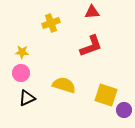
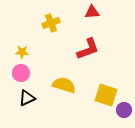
red L-shape: moved 3 px left, 3 px down
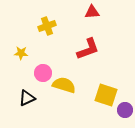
yellow cross: moved 4 px left, 3 px down
yellow star: moved 1 px left, 1 px down
pink circle: moved 22 px right
purple circle: moved 1 px right
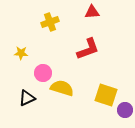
yellow cross: moved 3 px right, 4 px up
yellow semicircle: moved 2 px left, 3 px down
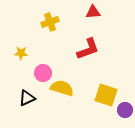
red triangle: moved 1 px right
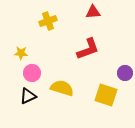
yellow cross: moved 2 px left, 1 px up
pink circle: moved 11 px left
black triangle: moved 1 px right, 2 px up
purple circle: moved 37 px up
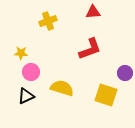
red L-shape: moved 2 px right
pink circle: moved 1 px left, 1 px up
black triangle: moved 2 px left
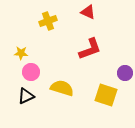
red triangle: moved 5 px left; rotated 28 degrees clockwise
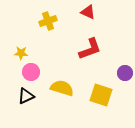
yellow square: moved 5 px left
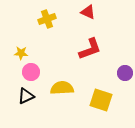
yellow cross: moved 1 px left, 2 px up
yellow semicircle: rotated 20 degrees counterclockwise
yellow square: moved 5 px down
